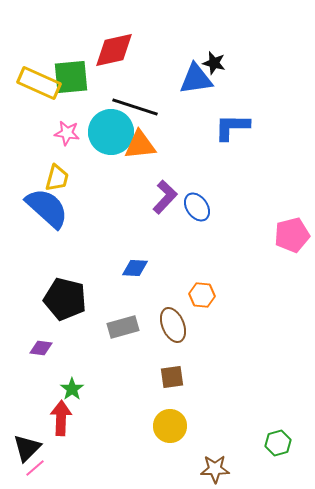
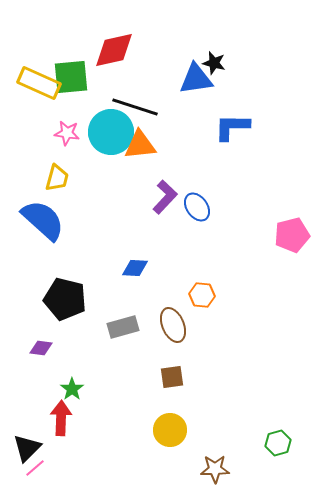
blue semicircle: moved 4 px left, 12 px down
yellow circle: moved 4 px down
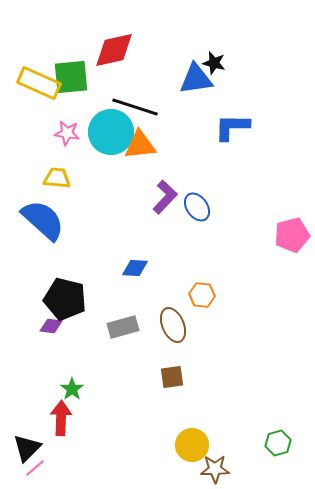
yellow trapezoid: rotated 100 degrees counterclockwise
purple diamond: moved 10 px right, 22 px up
yellow circle: moved 22 px right, 15 px down
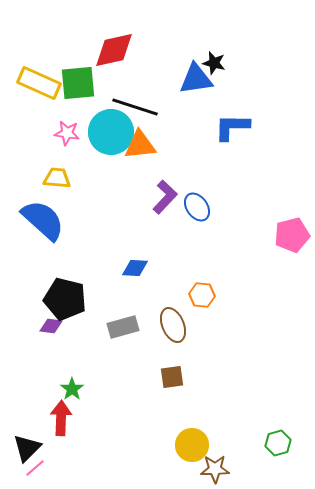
green square: moved 7 px right, 6 px down
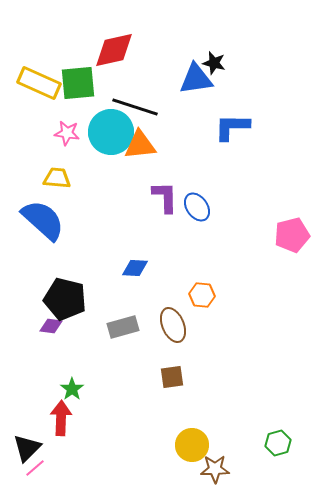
purple L-shape: rotated 44 degrees counterclockwise
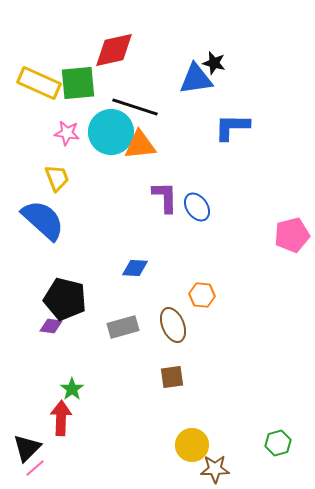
yellow trapezoid: rotated 64 degrees clockwise
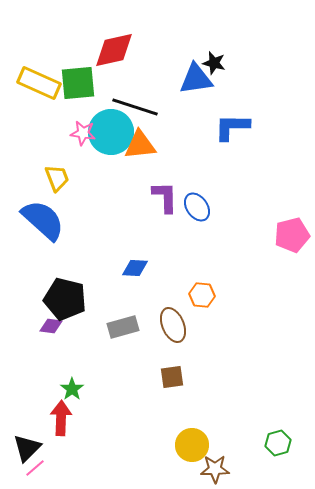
pink star: moved 16 px right
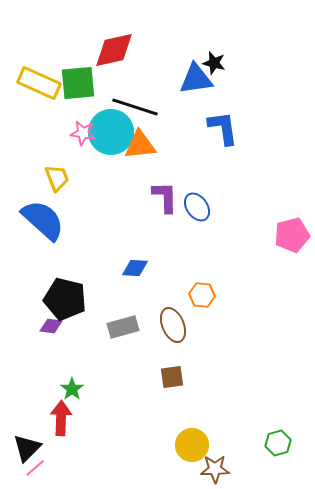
blue L-shape: moved 9 px left, 1 px down; rotated 81 degrees clockwise
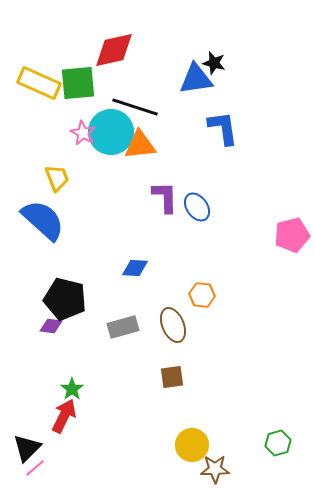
pink star: rotated 20 degrees clockwise
red arrow: moved 3 px right, 2 px up; rotated 24 degrees clockwise
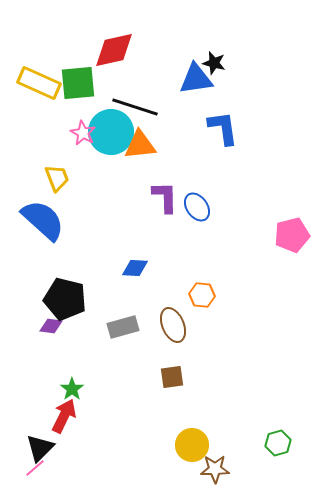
black triangle: moved 13 px right
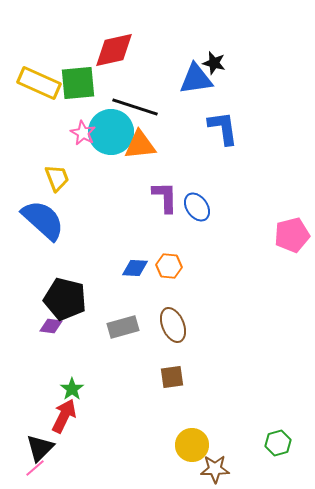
orange hexagon: moved 33 px left, 29 px up
